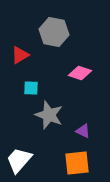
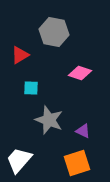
gray star: moved 5 px down
orange square: rotated 12 degrees counterclockwise
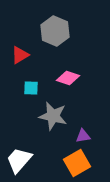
gray hexagon: moved 1 px right, 1 px up; rotated 12 degrees clockwise
pink diamond: moved 12 px left, 5 px down
gray star: moved 4 px right, 4 px up; rotated 8 degrees counterclockwise
purple triangle: moved 5 px down; rotated 35 degrees counterclockwise
orange square: rotated 12 degrees counterclockwise
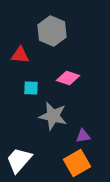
gray hexagon: moved 3 px left
red triangle: rotated 36 degrees clockwise
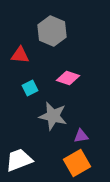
cyan square: moved 1 px left; rotated 28 degrees counterclockwise
purple triangle: moved 2 px left
white trapezoid: rotated 28 degrees clockwise
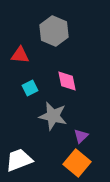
gray hexagon: moved 2 px right
pink diamond: moved 1 px left, 3 px down; rotated 60 degrees clockwise
purple triangle: rotated 35 degrees counterclockwise
orange square: rotated 20 degrees counterclockwise
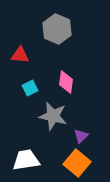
gray hexagon: moved 3 px right, 2 px up
pink diamond: moved 1 px left, 1 px down; rotated 20 degrees clockwise
white trapezoid: moved 7 px right; rotated 12 degrees clockwise
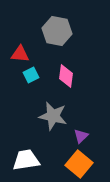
gray hexagon: moved 2 px down; rotated 12 degrees counterclockwise
red triangle: moved 1 px up
pink diamond: moved 6 px up
cyan square: moved 1 px right, 13 px up
orange square: moved 2 px right, 1 px down
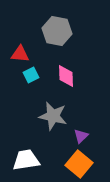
pink diamond: rotated 10 degrees counterclockwise
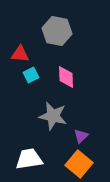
pink diamond: moved 1 px down
white trapezoid: moved 3 px right, 1 px up
